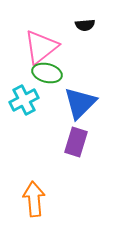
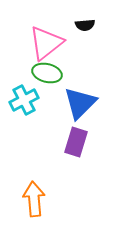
pink triangle: moved 5 px right, 4 px up
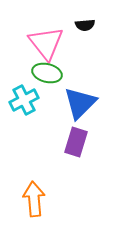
pink triangle: rotated 30 degrees counterclockwise
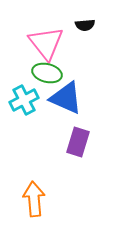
blue triangle: moved 14 px left, 5 px up; rotated 51 degrees counterclockwise
purple rectangle: moved 2 px right
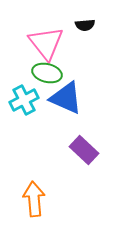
purple rectangle: moved 6 px right, 8 px down; rotated 64 degrees counterclockwise
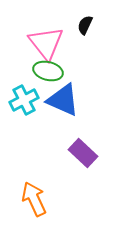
black semicircle: rotated 120 degrees clockwise
green ellipse: moved 1 px right, 2 px up
blue triangle: moved 3 px left, 2 px down
purple rectangle: moved 1 px left, 3 px down
orange arrow: rotated 20 degrees counterclockwise
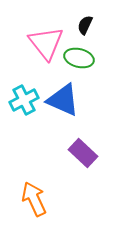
green ellipse: moved 31 px right, 13 px up
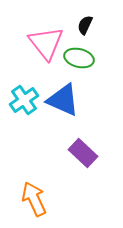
cyan cross: rotated 8 degrees counterclockwise
